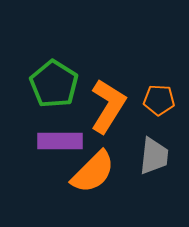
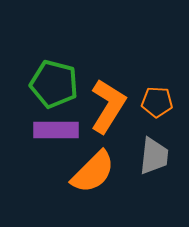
green pentagon: rotated 18 degrees counterclockwise
orange pentagon: moved 2 px left, 2 px down
purple rectangle: moved 4 px left, 11 px up
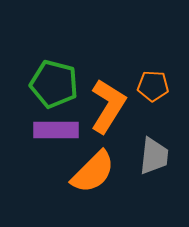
orange pentagon: moved 4 px left, 16 px up
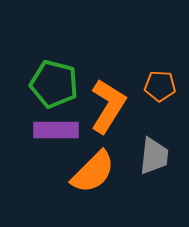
orange pentagon: moved 7 px right
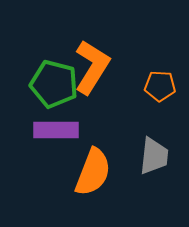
orange L-shape: moved 16 px left, 39 px up
orange semicircle: rotated 24 degrees counterclockwise
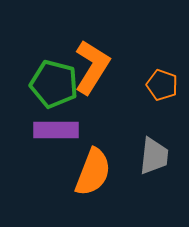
orange pentagon: moved 2 px right, 1 px up; rotated 16 degrees clockwise
